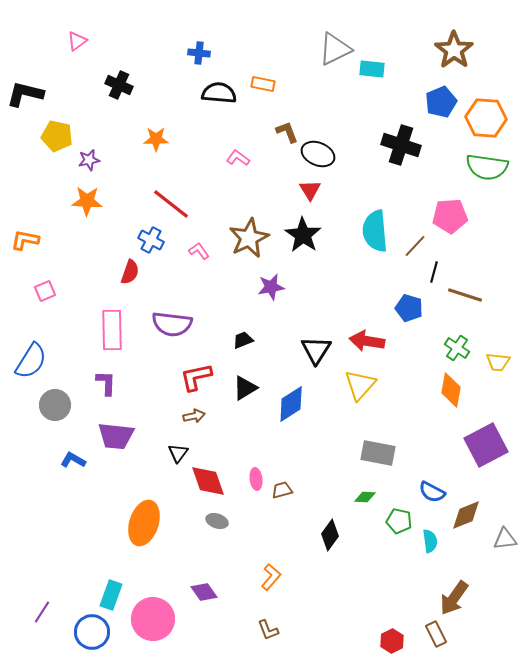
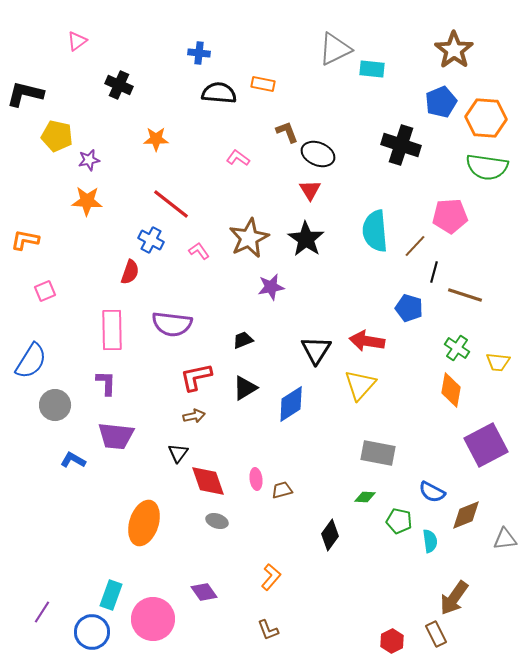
black star at (303, 235): moved 3 px right, 4 px down
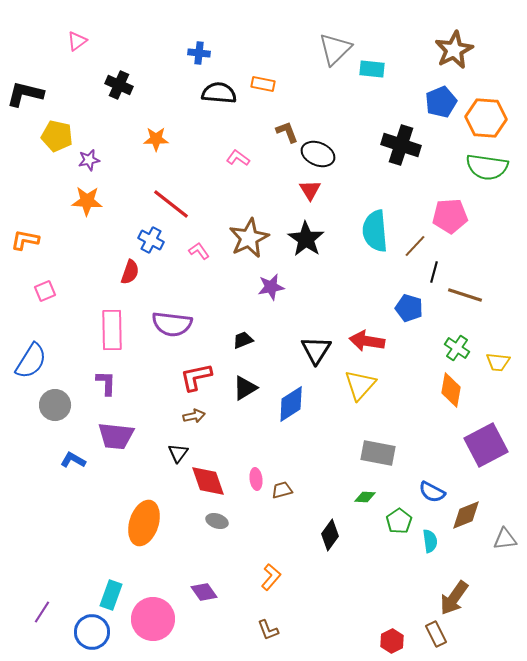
gray triangle at (335, 49): rotated 18 degrees counterclockwise
brown star at (454, 50): rotated 9 degrees clockwise
green pentagon at (399, 521): rotated 25 degrees clockwise
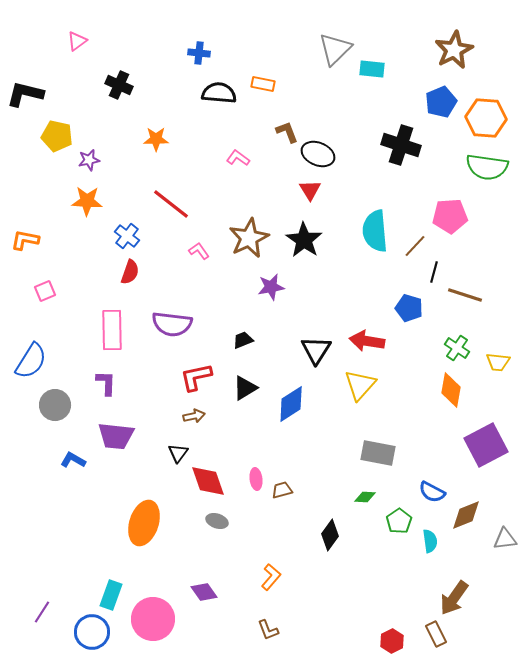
black star at (306, 239): moved 2 px left, 1 px down
blue cross at (151, 240): moved 24 px left, 4 px up; rotated 10 degrees clockwise
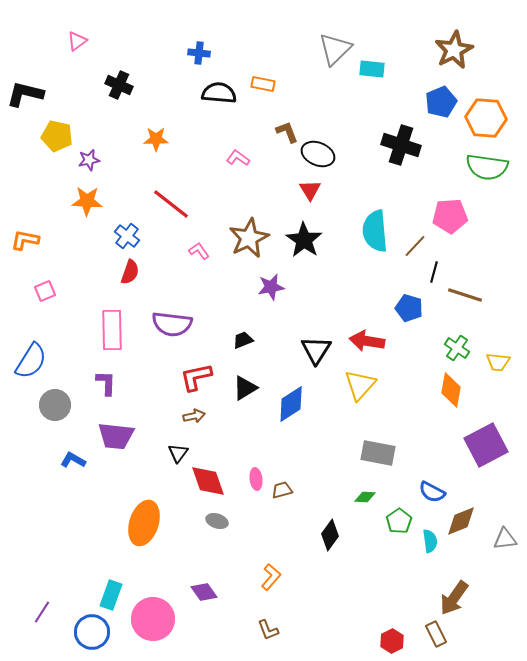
brown diamond at (466, 515): moved 5 px left, 6 px down
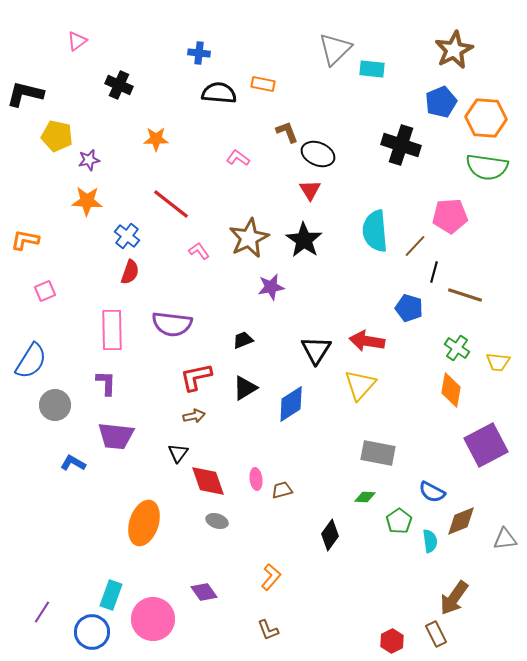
blue L-shape at (73, 460): moved 3 px down
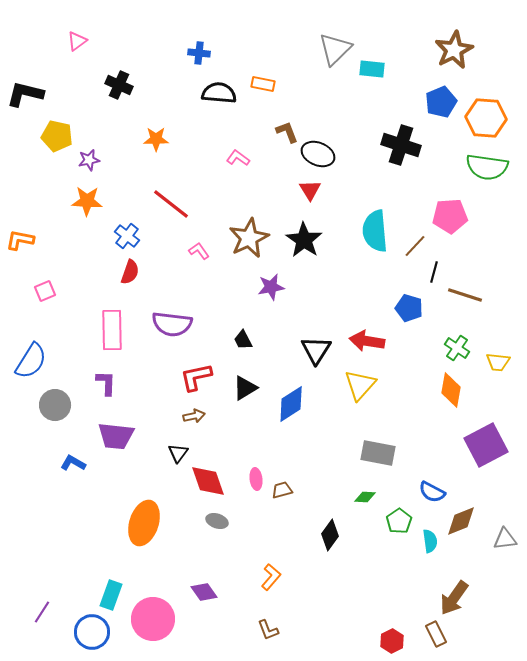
orange L-shape at (25, 240): moved 5 px left
black trapezoid at (243, 340): rotated 95 degrees counterclockwise
